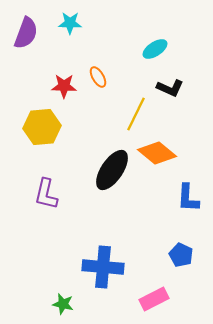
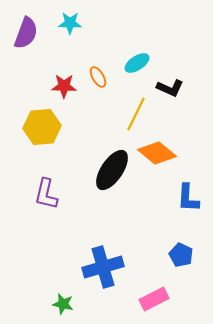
cyan ellipse: moved 18 px left, 14 px down
blue cross: rotated 21 degrees counterclockwise
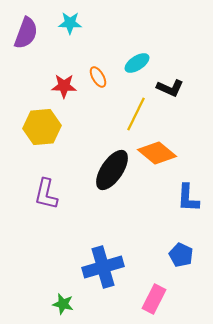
pink rectangle: rotated 36 degrees counterclockwise
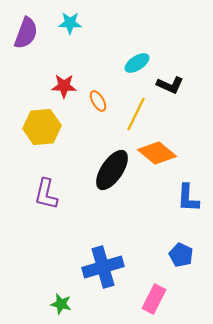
orange ellipse: moved 24 px down
black L-shape: moved 3 px up
green star: moved 2 px left
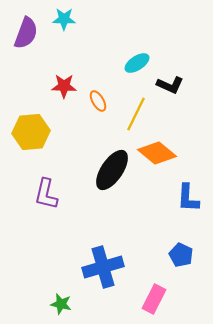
cyan star: moved 6 px left, 4 px up
yellow hexagon: moved 11 px left, 5 px down
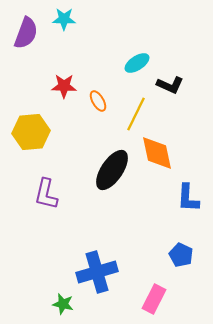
orange diamond: rotated 39 degrees clockwise
blue cross: moved 6 px left, 5 px down
green star: moved 2 px right
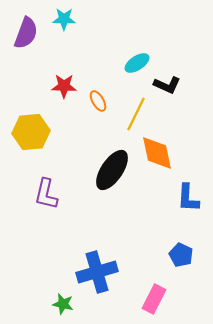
black L-shape: moved 3 px left
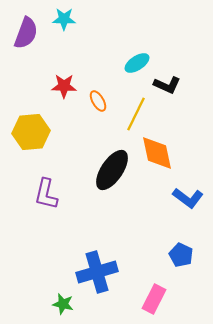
blue L-shape: rotated 56 degrees counterclockwise
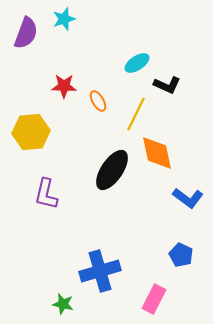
cyan star: rotated 20 degrees counterclockwise
blue cross: moved 3 px right, 1 px up
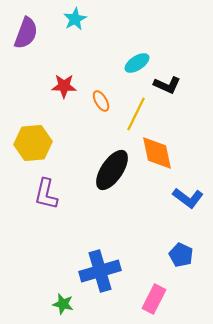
cyan star: moved 11 px right; rotated 10 degrees counterclockwise
orange ellipse: moved 3 px right
yellow hexagon: moved 2 px right, 11 px down
